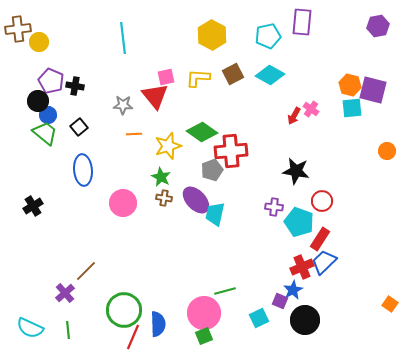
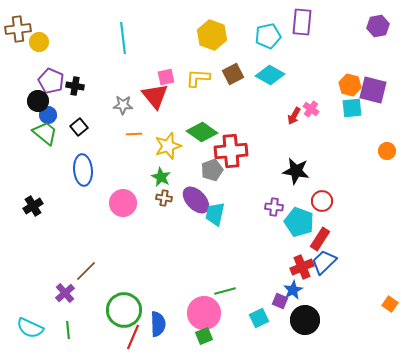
yellow hexagon at (212, 35): rotated 8 degrees counterclockwise
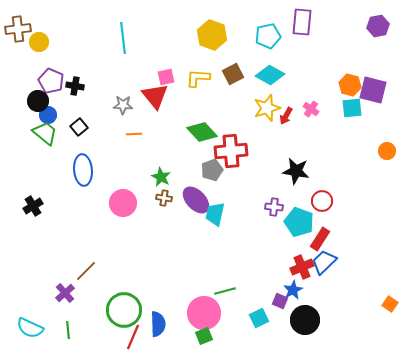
red arrow at (294, 116): moved 8 px left
green diamond at (202, 132): rotated 12 degrees clockwise
yellow star at (168, 146): moved 99 px right, 38 px up
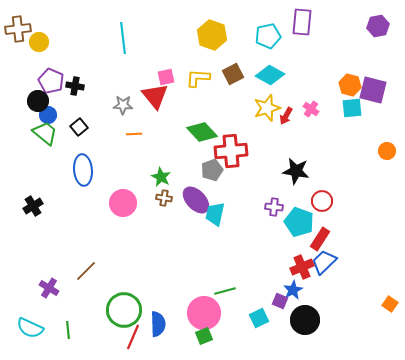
purple cross at (65, 293): moved 16 px left, 5 px up; rotated 18 degrees counterclockwise
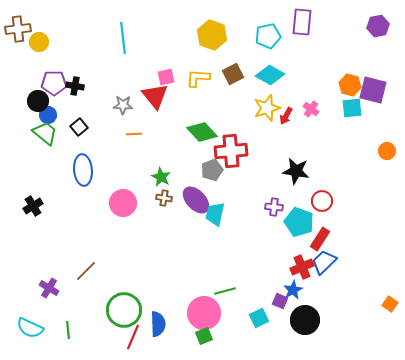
purple pentagon at (51, 81): moved 3 px right, 2 px down; rotated 25 degrees counterclockwise
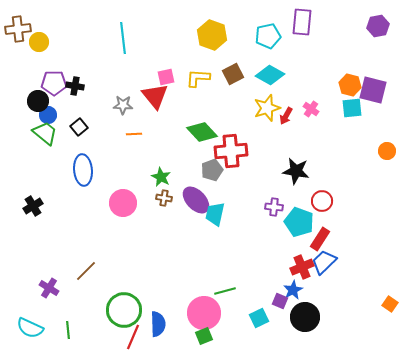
black circle at (305, 320): moved 3 px up
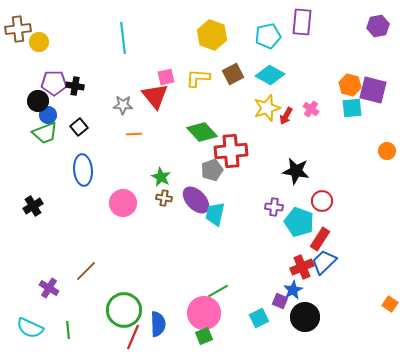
green trapezoid at (45, 133): rotated 120 degrees clockwise
green line at (225, 291): moved 7 px left; rotated 15 degrees counterclockwise
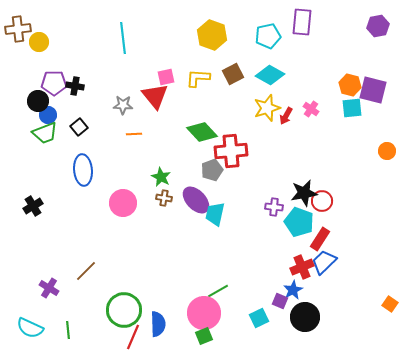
black star at (296, 171): moved 8 px right, 22 px down; rotated 20 degrees counterclockwise
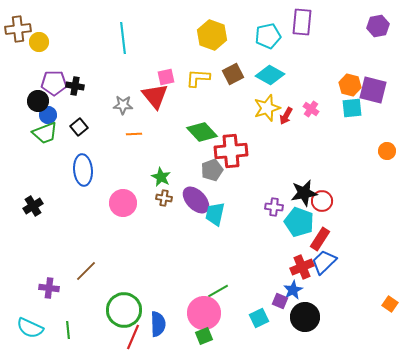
purple cross at (49, 288): rotated 24 degrees counterclockwise
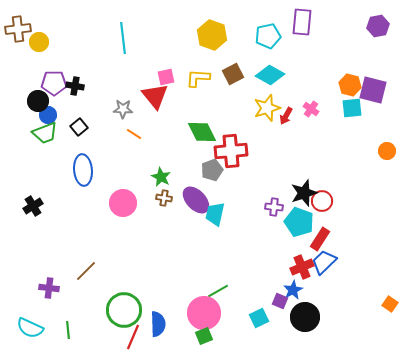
gray star at (123, 105): moved 4 px down
green diamond at (202, 132): rotated 16 degrees clockwise
orange line at (134, 134): rotated 35 degrees clockwise
black star at (304, 193): rotated 8 degrees counterclockwise
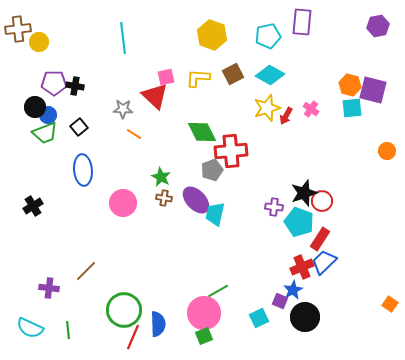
red triangle at (155, 96): rotated 8 degrees counterclockwise
black circle at (38, 101): moved 3 px left, 6 px down
